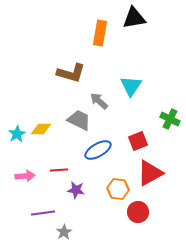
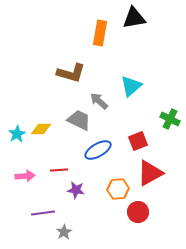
cyan triangle: rotated 15 degrees clockwise
orange hexagon: rotated 10 degrees counterclockwise
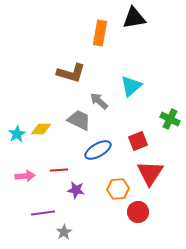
red triangle: rotated 28 degrees counterclockwise
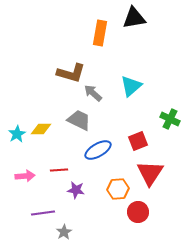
gray arrow: moved 6 px left, 8 px up
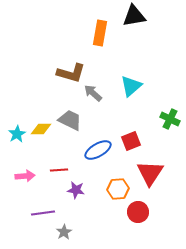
black triangle: moved 2 px up
gray trapezoid: moved 9 px left
red square: moved 7 px left
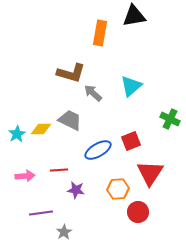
purple line: moved 2 px left
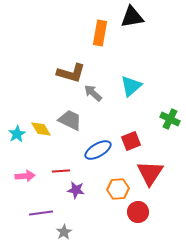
black triangle: moved 2 px left, 1 px down
yellow diamond: rotated 60 degrees clockwise
red line: moved 2 px right, 1 px down
